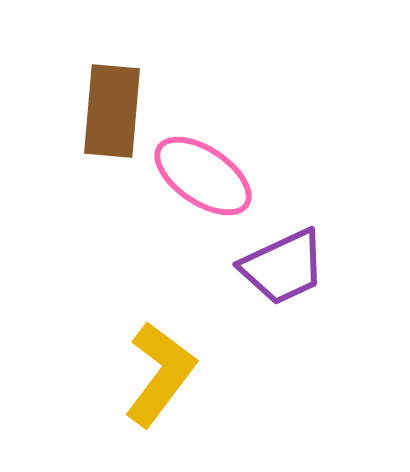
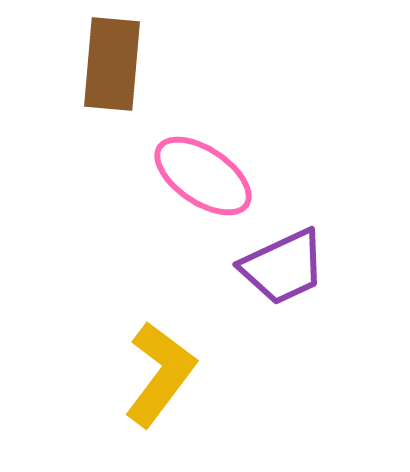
brown rectangle: moved 47 px up
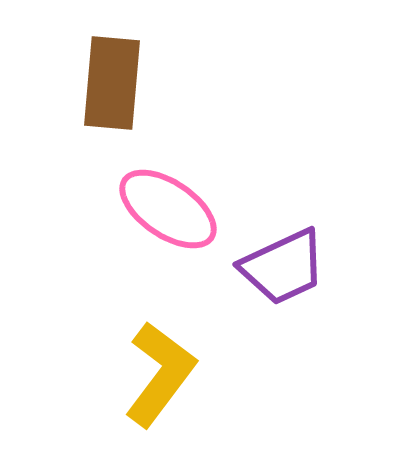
brown rectangle: moved 19 px down
pink ellipse: moved 35 px left, 33 px down
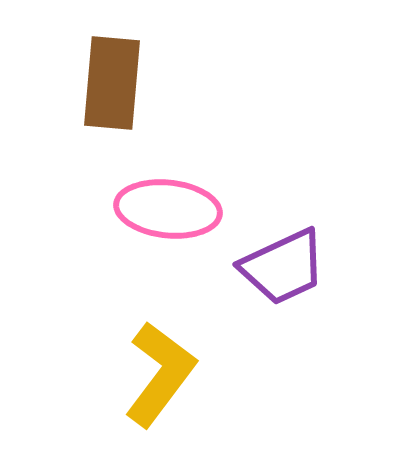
pink ellipse: rotated 28 degrees counterclockwise
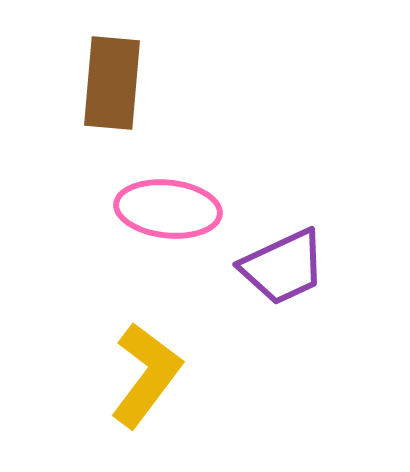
yellow L-shape: moved 14 px left, 1 px down
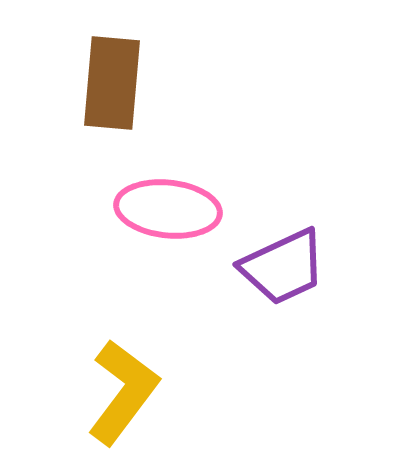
yellow L-shape: moved 23 px left, 17 px down
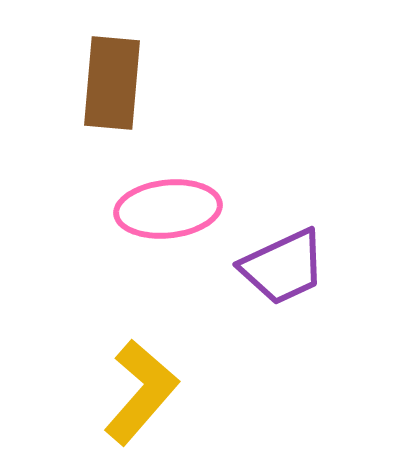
pink ellipse: rotated 12 degrees counterclockwise
yellow L-shape: moved 18 px right; rotated 4 degrees clockwise
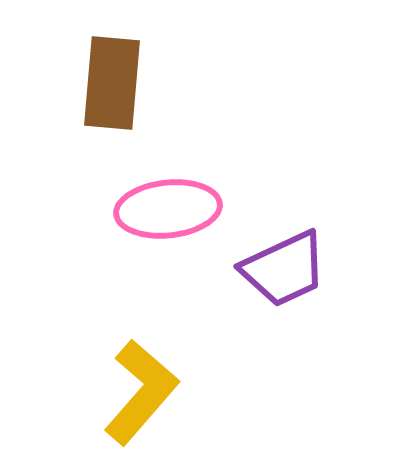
purple trapezoid: moved 1 px right, 2 px down
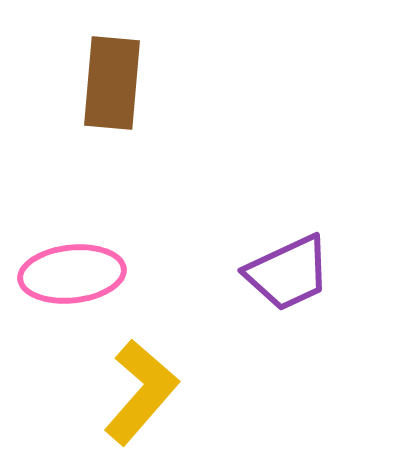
pink ellipse: moved 96 px left, 65 px down
purple trapezoid: moved 4 px right, 4 px down
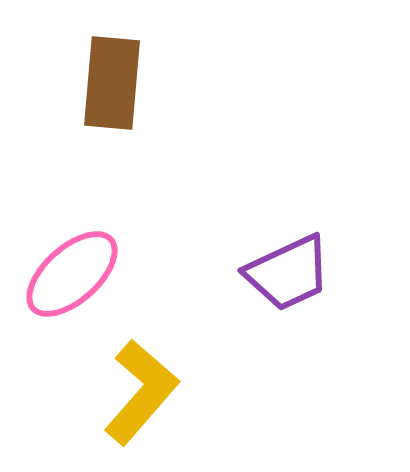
pink ellipse: rotated 36 degrees counterclockwise
